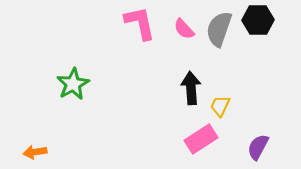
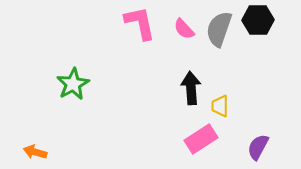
yellow trapezoid: rotated 25 degrees counterclockwise
orange arrow: rotated 25 degrees clockwise
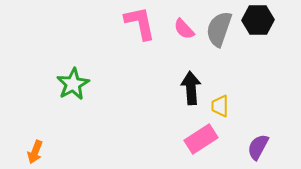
orange arrow: rotated 85 degrees counterclockwise
